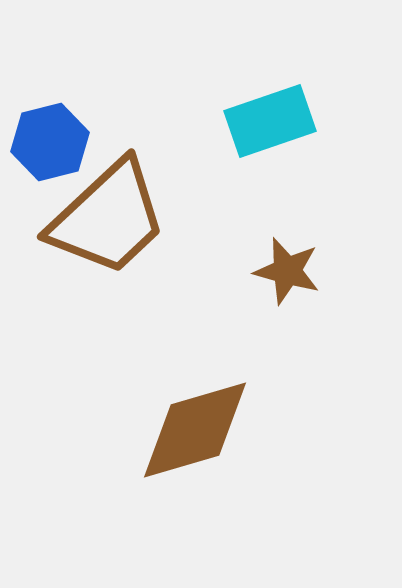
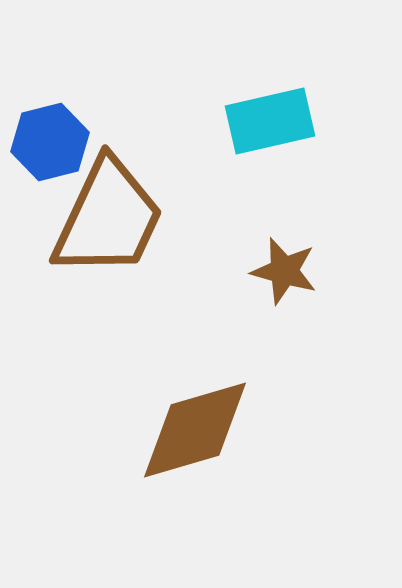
cyan rectangle: rotated 6 degrees clockwise
brown trapezoid: rotated 22 degrees counterclockwise
brown star: moved 3 px left
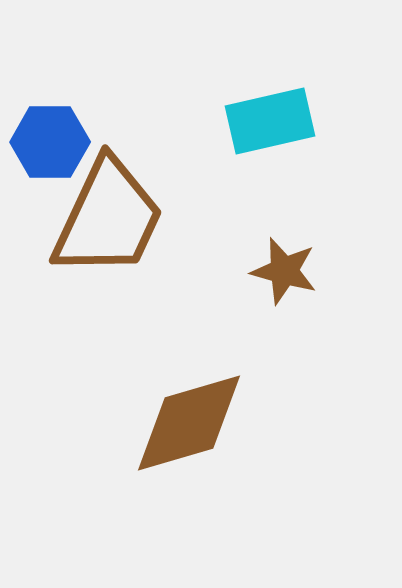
blue hexagon: rotated 14 degrees clockwise
brown diamond: moved 6 px left, 7 px up
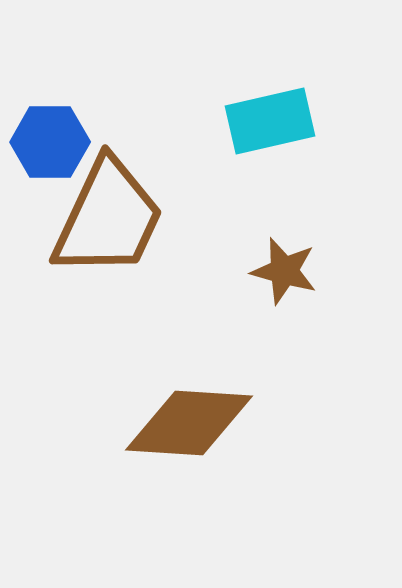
brown diamond: rotated 20 degrees clockwise
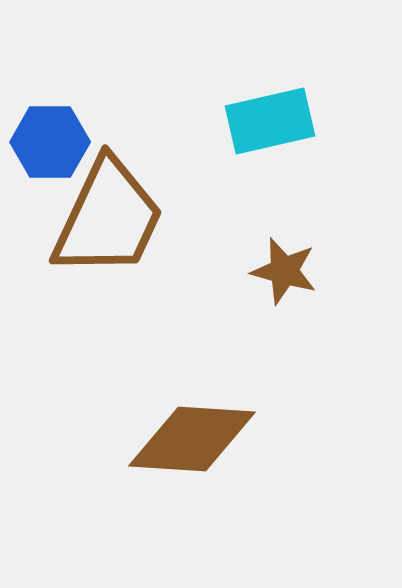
brown diamond: moved 3 px right, 16 px down
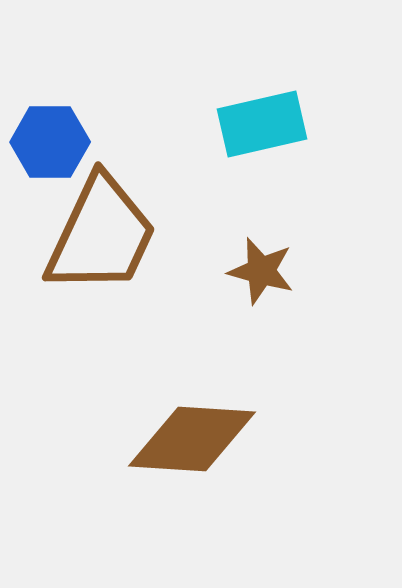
cyan rectangle: moved 8 px left, 3 px down
brown trapezoid: moved 7 px left, 17 px down
brown star: moved 23 px left
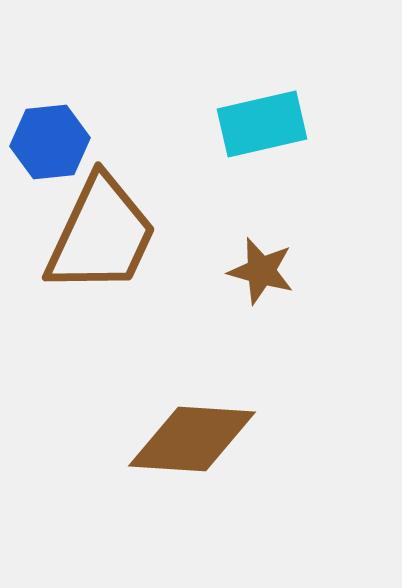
blue hexagon: rotated 6 degrees counterclockwise
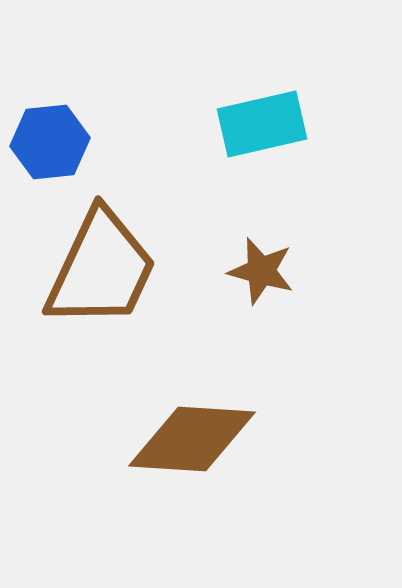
brown trapezoid: moved 34 px down
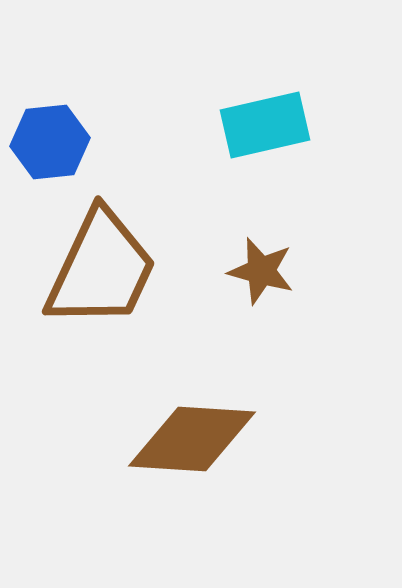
cyan rectangle: moved 3 px right, 1 px down
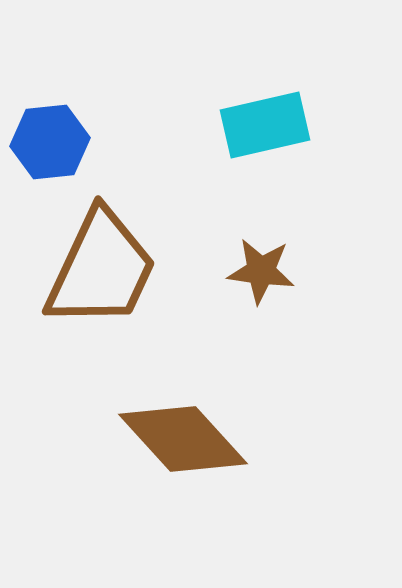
brown star: rotated 8 degrees counterclockwise
brown diamond: moved 9 px left; rotated 44 degrees clockwise
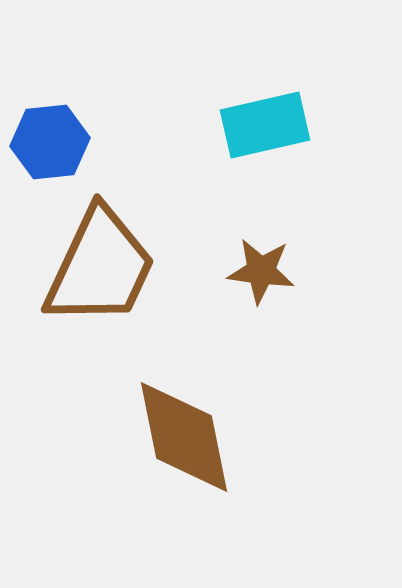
brown trapezoid: moved 1 px left, 2 px up
brown diamond: moved 1 px right, 2 px up; rotated 31 degrees clockwise
